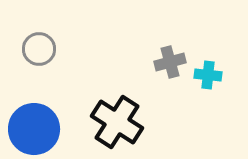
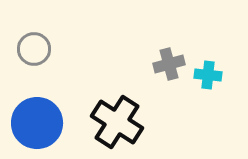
gray circle: moved 5 px left
gray cross: moved 1 px left, 2 px down
blue circle: moved 3 px right, 6 px up
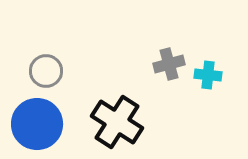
gray circle: moved 12 px right, 22 px down
blue circle: moved 1 px down
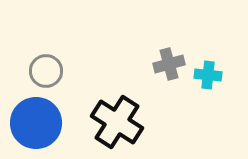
blue circle: moved 1 px left, 1 px up
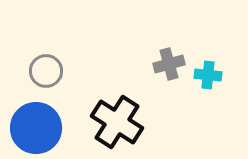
blue circle: moved 5 px down
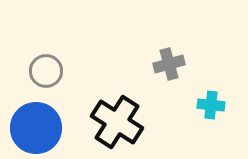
cyan cross: moved 3 px right, 30 px down
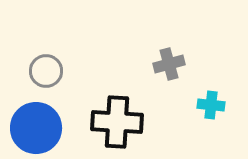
black cross: rotated 30 degrees counterclockwise
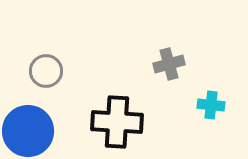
blue circle: moved 8 px left, 3 px down
